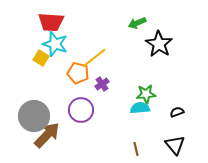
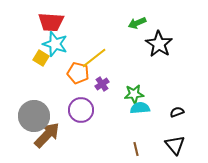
green star: moved 12 px left
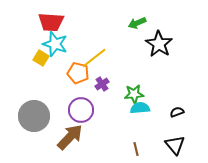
brown arrow: moved 23 px right, 2 px down
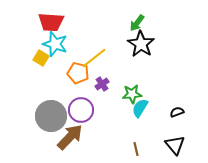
green arrow: rotated 30 degrees counterclockwise
black star: moved 18 px left
green star: moved 2 px left
cyan semicircle: rotated 54 degrees counterclockwise
gray circle: moved 17 px right
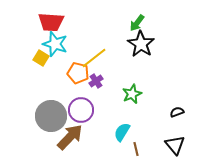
purple cross: moved 6 px left, 3 px up
green star: rotated 18 degrees counterclockwise
cyan semicircle: moved 18 px left, 24 px down
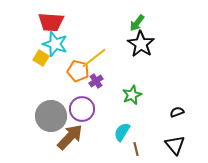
orange pentagon: moved 2 px up
green star: moved 1 px down
purple circle: moved 1 px right, 1 px up
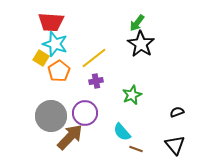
orange pentagon: moved 19 px left; rotated 25 degrees clockwise
purple cross: rotated 24 degrees clockwise
purple circle: moved 3 px right, 4 px down
cyan semicircle: rotated 72 degrees counterclockwise
brown line: rotated 56 degrees counterclockwise
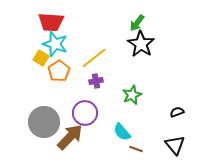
gray circle: moved 7 px left, 6 px down
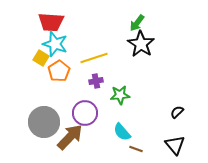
yellow line: rotated 20 degrees clockwise
green star: moved 12 px left; rotated 18 degrees clockwise
black semicircle: rotated 24 degrees counterclockwise
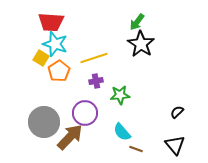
green arrow: moved 1 px up
